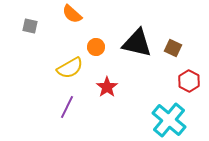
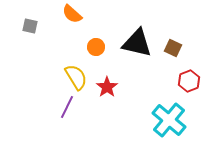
yellow semicircle: moved 6 px right, 9 px down; rotated 92 degrees counterclockwise
red hexagon: rotated 10 degrees clockwise
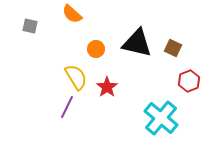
orange circle: moved 2 px down
cyan cross: moved 8 px left, 2 px up
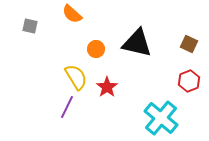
brown square: moved 16 px right, 4 px up
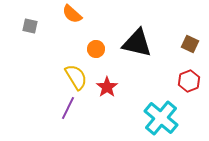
brown square: moved 1 px right
purple line: moved 1 px right, 1 px down
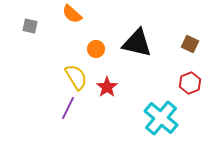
red hexagon: moved 1 px right, 2 px down
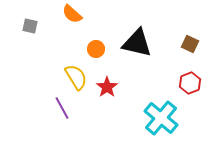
purple line: moved 6 px left; rotated 55 degrees counterclockwise
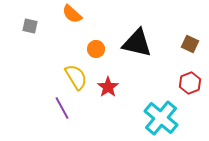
red star: moved 1 px right
